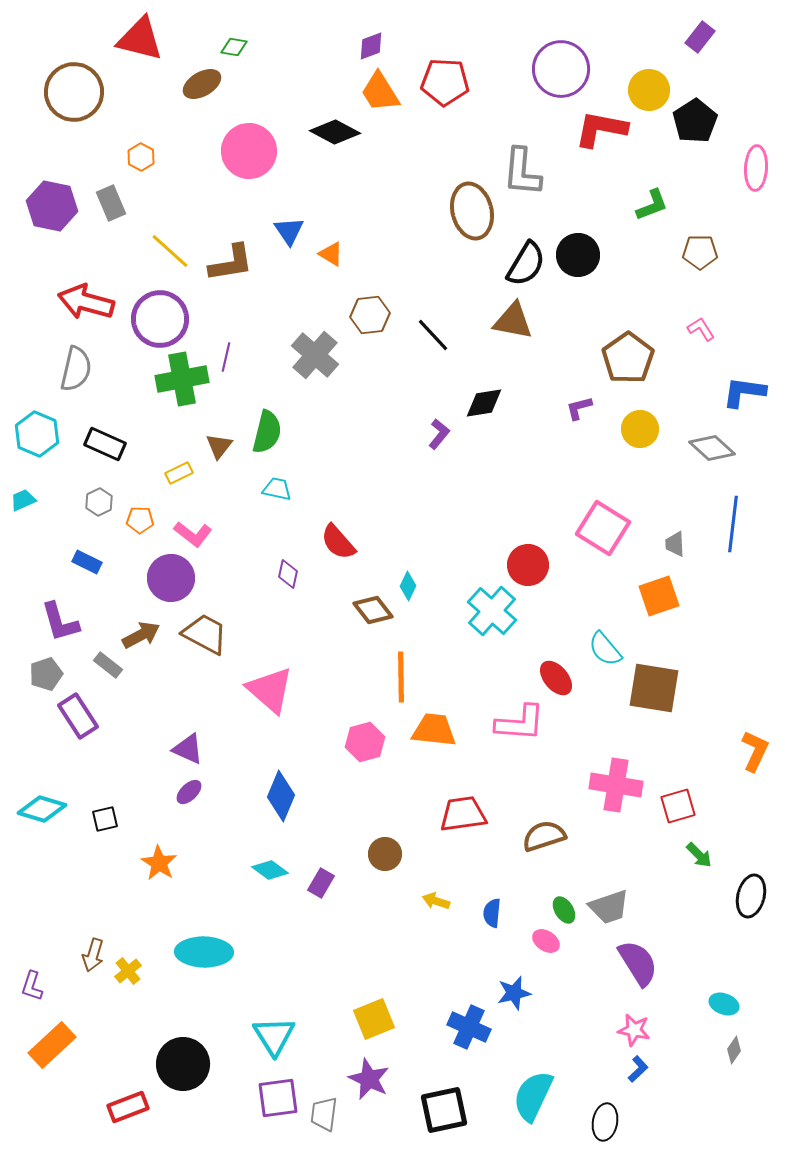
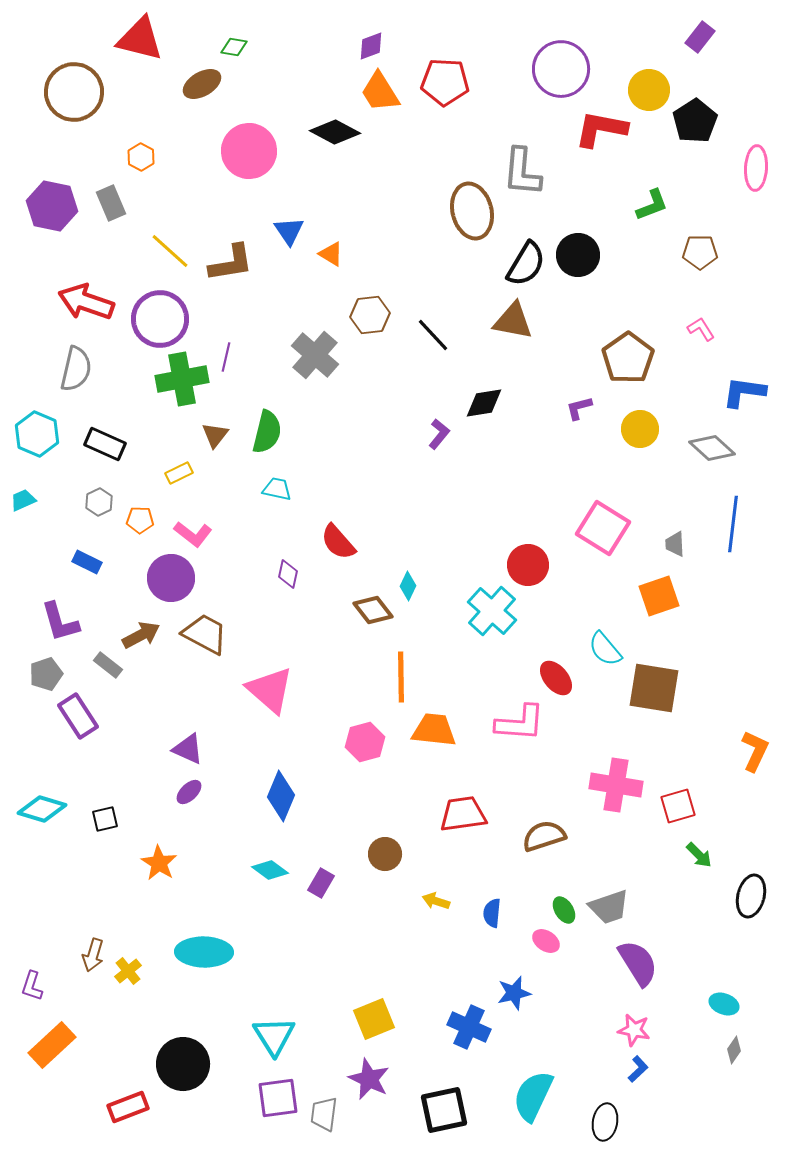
red arrow at (86, 302): rotated 4 degrees clockwise
brown triangle at (219, 446): moved 4 px left, 11 px up
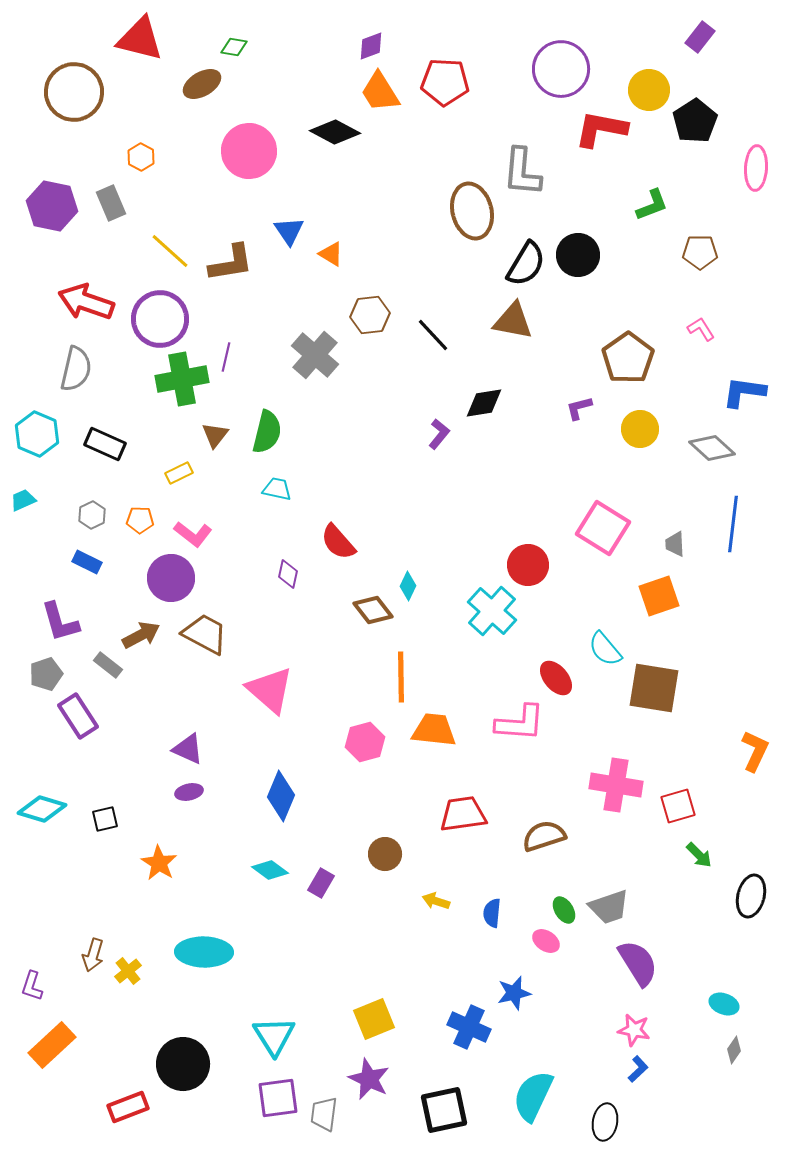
gray hexagon at (99, 502): moved 7 px left, 13 px down
purple ellipse at (189, 792): rotated 32 degrees clockwise
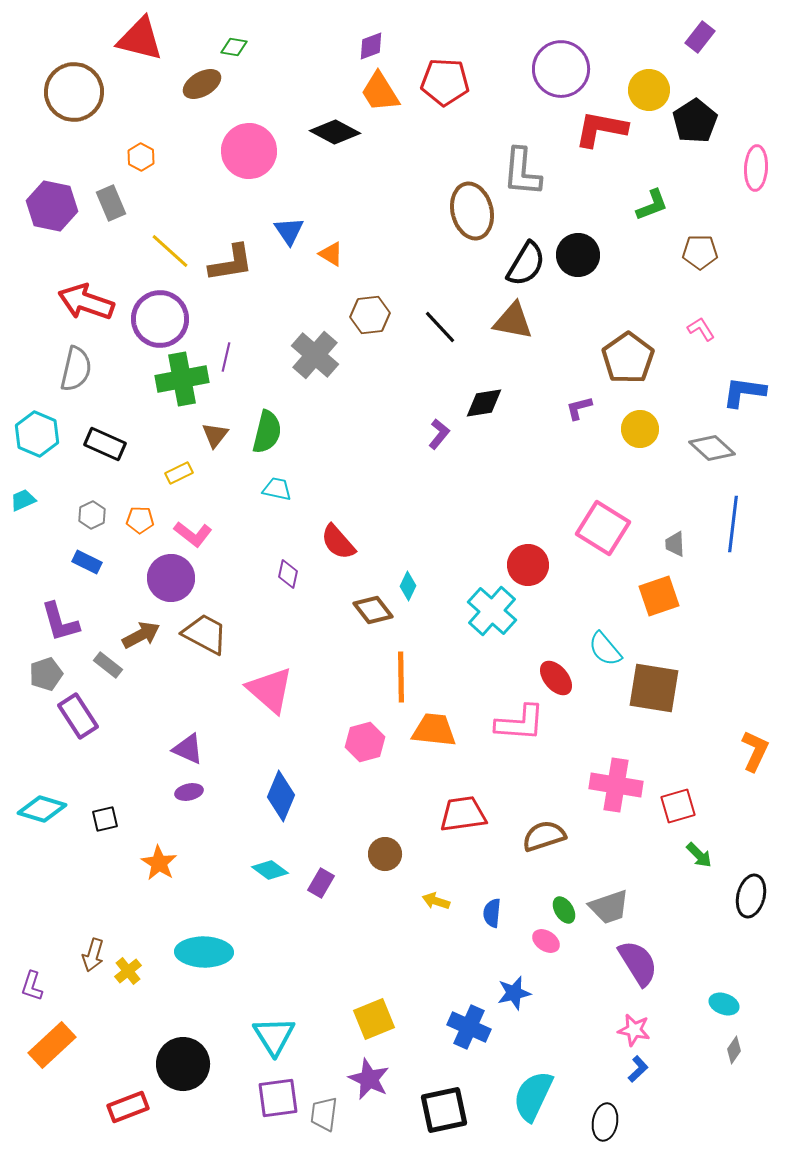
black line at (433, 335): moved 7 px right, 8 px up
